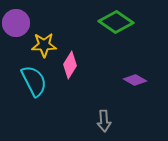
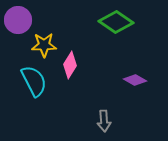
purple circle: moved 2 px right, 3 px up
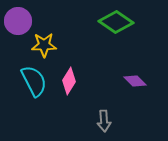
purple circle: moved 1 px down
pink diamond: moved 1 px left, 16 px down
purple diamond: moved 1 px down; rotated 15 degrees clockwise
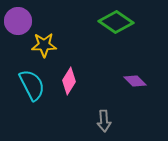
cyan semicircle: moved 2 px left, 4 px down
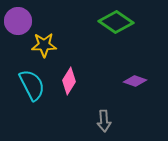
purple diamond: rotated 25 degrees counterclockwise
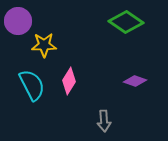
green diamond: moved 10 px right
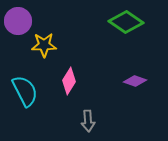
cyan semicircle: moved 7 px left, 6 px down
gray arrow: moved 16 px left
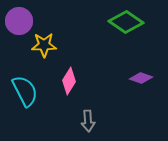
purple circle: moved 1 px right
purple diamond: moved 6 px right, 3 px up
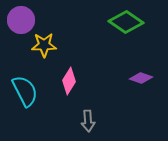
purple circle: moved 2 px right, 1 px up
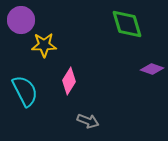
green diamond: moved 1 px right, 2 px down; rotated 40 degrees clockwise
purple diamond: moved 11 px right, 9 px up
gray arrow: rotated 65 degrees counterclockwise
